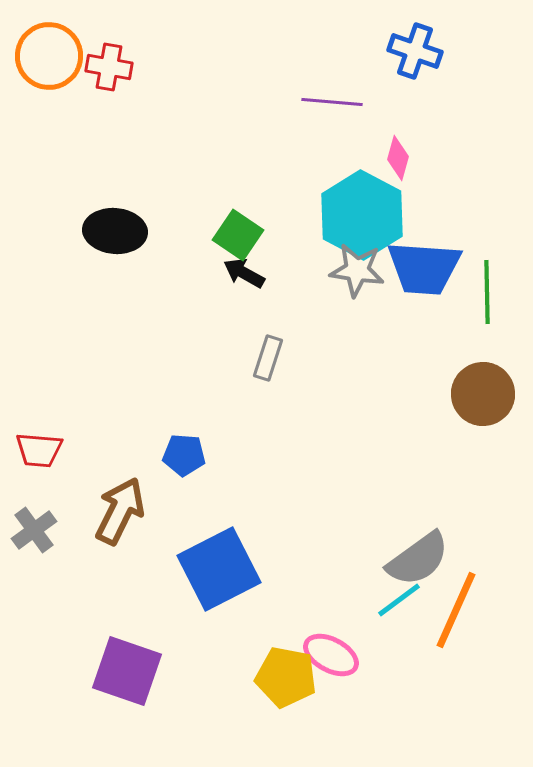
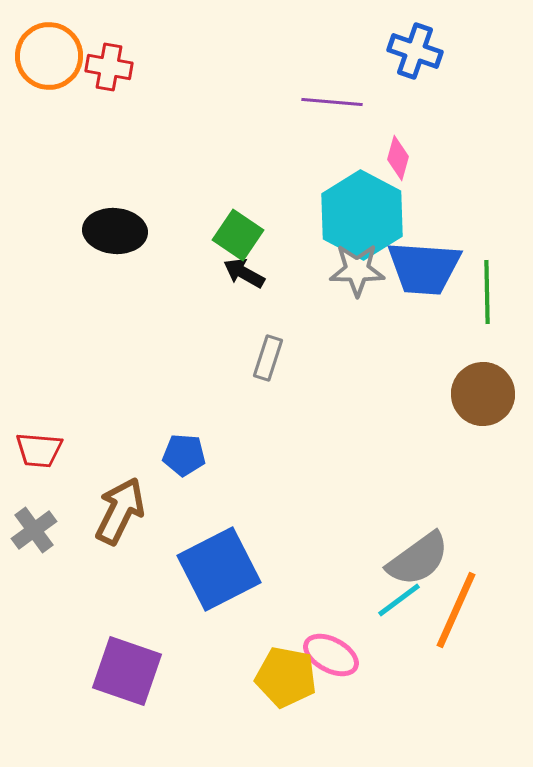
gray star: rotated 8 degrees counterclockwise
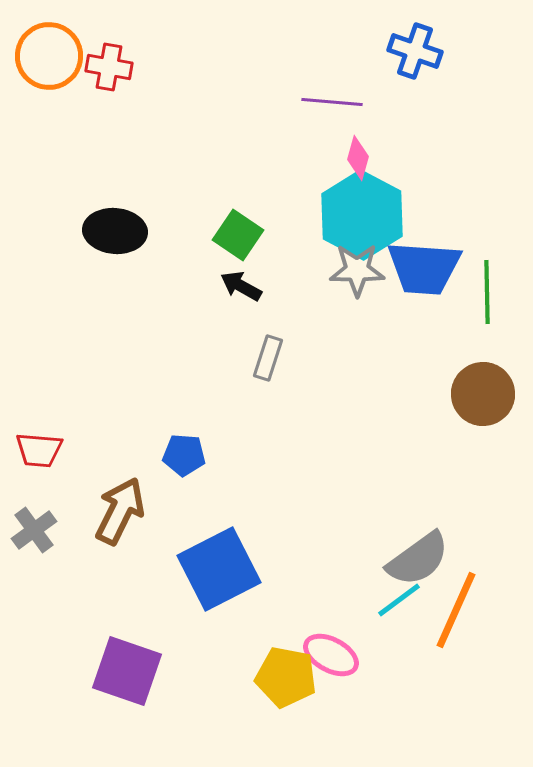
pink diamond: moved 40 px left
black arrow: moved 3 px left, 13 px down
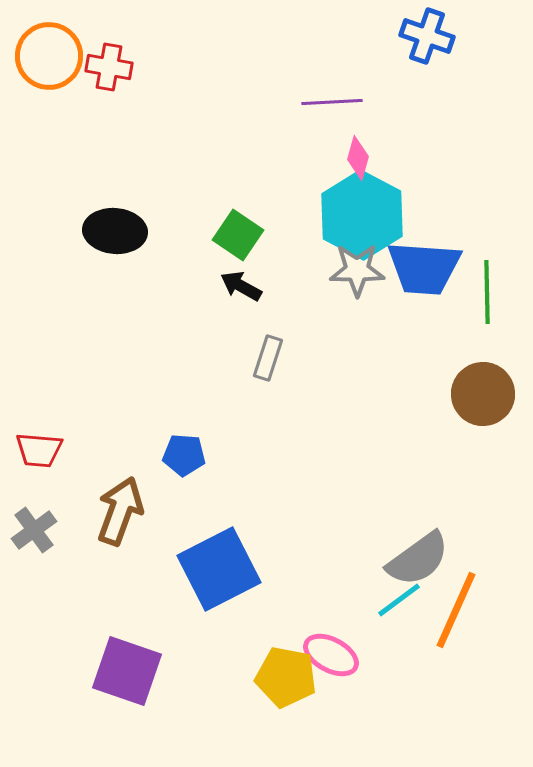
blue cross: moved 12 px right, 15 px up
purple line: rotated 8 degrees counterclockwise
brown arrow: rotated 6 degrees counterclockwise
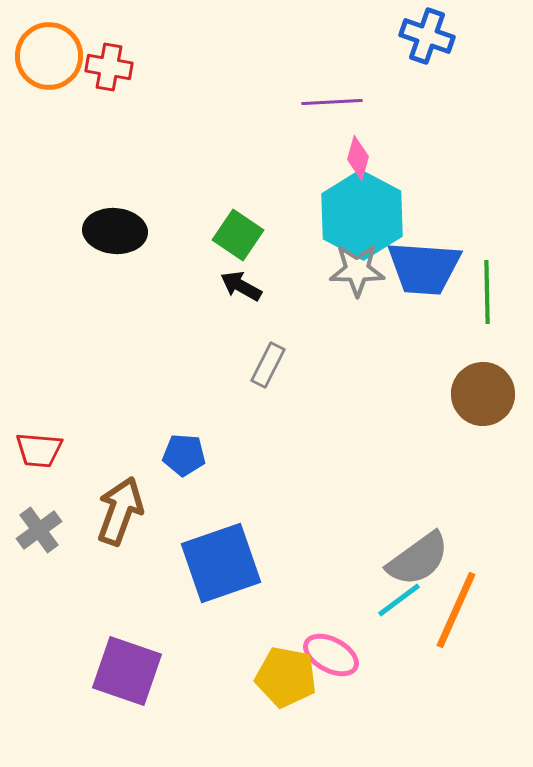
gray rectangle: moved 7 px down; rotated 9 degrees clockwise
gray cross: moved 5 px right
blue square: moved 2 px right, 6 px up; rotated 8 degrees clockwise
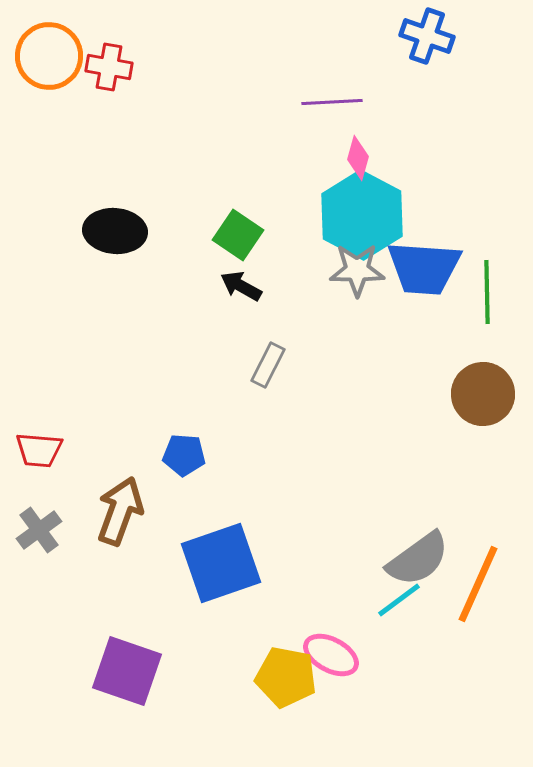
orange line: moved 22 px right, 26 px up
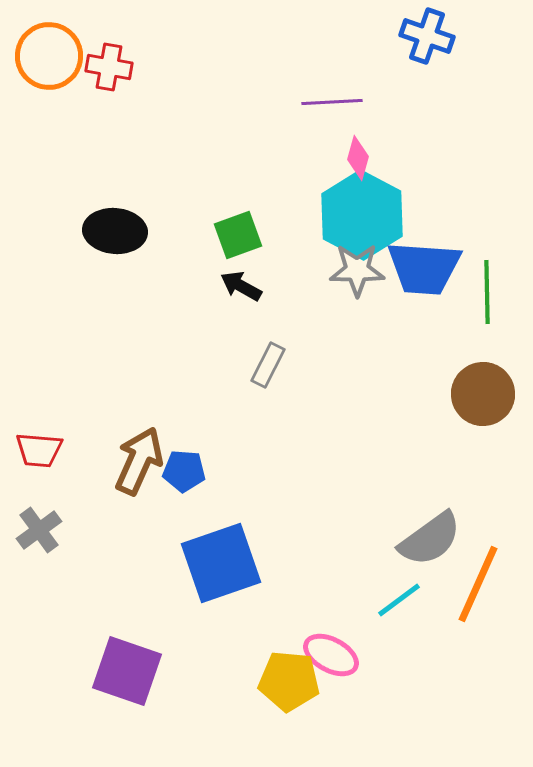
green square: rotated 36 degrees clockwise
blue pentagon: moved 16 px down
brown arrow: moved 19 px right, 50 px up; rotated 4 degrees clockwise
gray semicircle: moved 12 px right, 20 px up
yellow pentagon: moved 3 px right, 4 px down; rotated 6 degrees counterclockwise
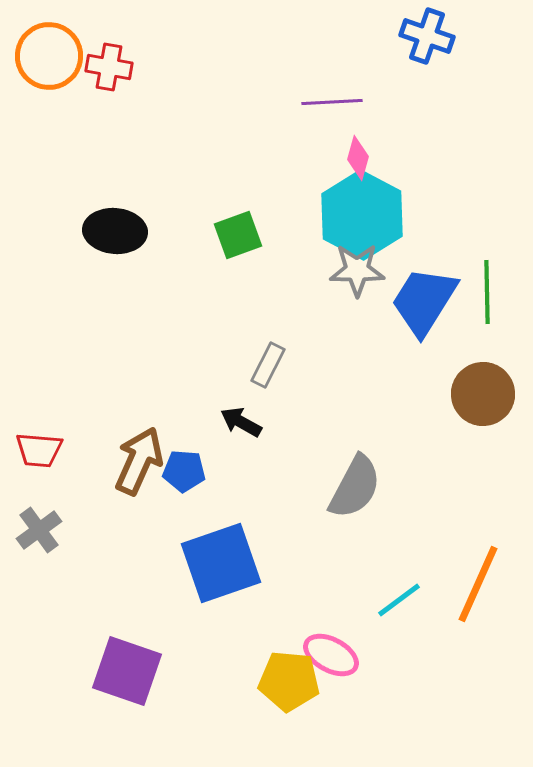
blue trapezoid: moved 33 px down; rotated 118 degrees clockwise
black arrow: moved 136 px down
gray semicircle: moved 75 px left, 52 px up; rotated 26 degrees counterclockwise
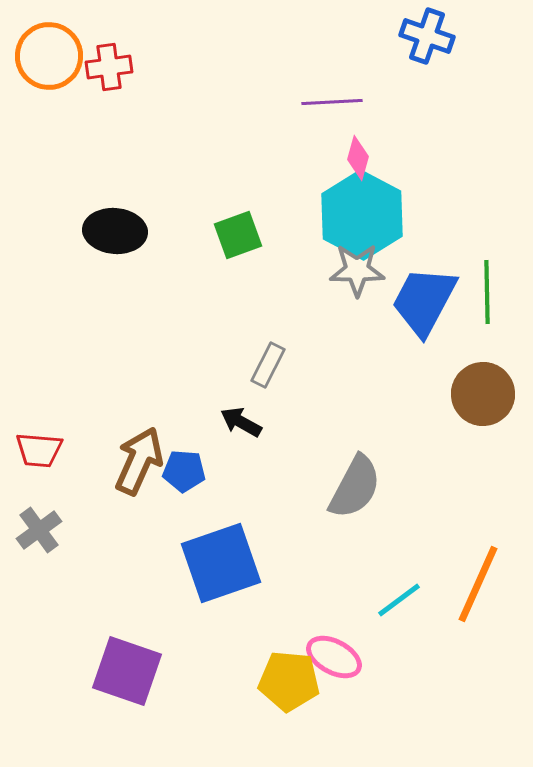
red cross: rotated 18 degrees counterclockwise
blue trapezoid: rotated 4 degrees counterclockwise
pink ellipse: moved 3 px right, 2 px down
